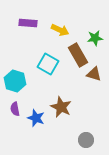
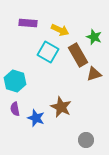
green star: moved 1 px left, 1 px up; rotated 28 degrees clockwise
cyan square: moved 12 px up
brown triangle: rotated 35 degrees counterclockwise
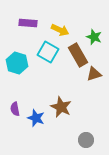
cyan hexagon: moved 2 px right, 18 px up
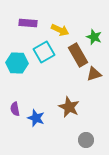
cyan square: moved 4 px left; rotated 30 degrees clockwise
cyan hexagon: rotated 15 degrees counterclockwise
brown star: moved 8 px right
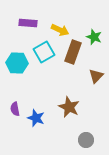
brown rectangle: moved 5 px left, 3 px up; rotated 50 degrees clockwise
brown triangle: moved 2 px right, 2 px down; rotated 28 degrees counterclockwise
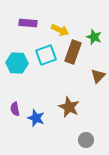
cyan square: moved 2 px right, 3 px down; rotated 10 degrees clockwise
brown triangle: moved 2 px right
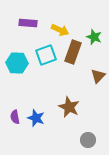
purple semicircle: moved 8 px down
gray circle: moved 2 px right
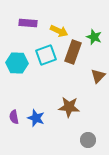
yellow arrow: moved 1 px left, 1 px down
brown star: rotated 20 degrees counterclockwise
purple semicircle: moved 1 px left
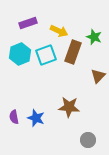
purple rectangle: rotated 24 degrees counterclockwise
cyan hexagon: moved 3 px right, 9 px up; rotated 25 degrees counterclockwise
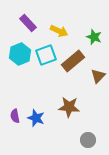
purple rectangle: rotated 66 degrees clockwise
brown rectangle: moved 9 px down; rotated 30 degrees clockwise
purple semicircle: moved 1 px right, 1 px up
